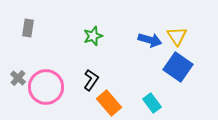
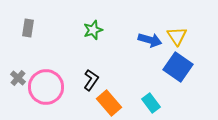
green star: moved 6 px up
cyan rectangle: moved 1 px left
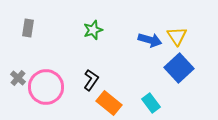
blue square: moved 1 px right, 1 px down; rotated 12 degrees clockwise
orange rectangle: rotated 10 degrees counterclockwise
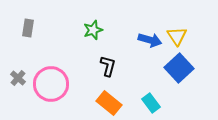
black L-shape: moved 17 px right, 14 px up; rotated 20 degrees counterclockwise
pink circle: moved 5 px right, 3 px up
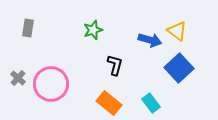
yellow triangle: moved 5 px up; rotated 20 degrees counterclockwise
black L-shape: moved 7 px right, 1 px up
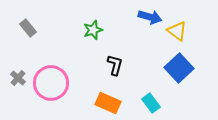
gray rectangle: rotated 48 degrees counterclockwise
blue arrow: moved 23 px up
pink circle: moved 1 px up
orange rectangle: moved 1 px left; rotated 15 degrees counterclockwise
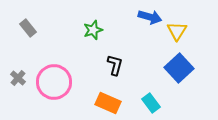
yellow triangle: rotated 25 degrees clockwise
pink circle: moved 3 px right, 1 px up
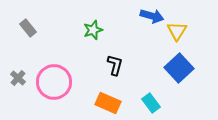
blue arrow: moved 2 px right, 1 px up
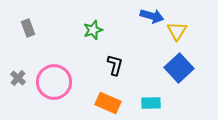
gray rectangle: rotated 18 degrees clockwise
cyan rectangle: rotated 54 degrees counterclockwise
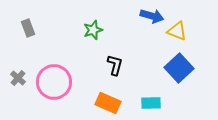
yellow triangle: rotated 40 degrees counterclockwise
